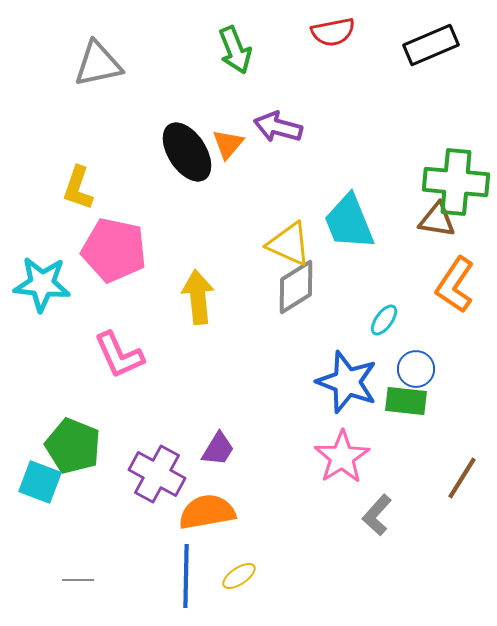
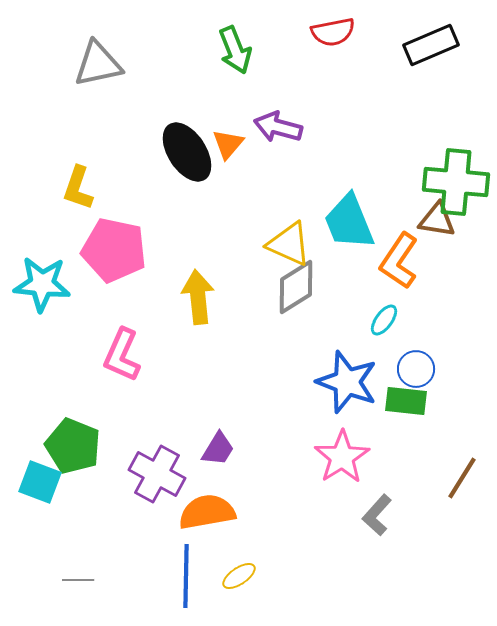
orange L-shape: moved 56 px left, 24 px up
pink L-shape: moved 3 px right; rotated 48 degrees clockwise
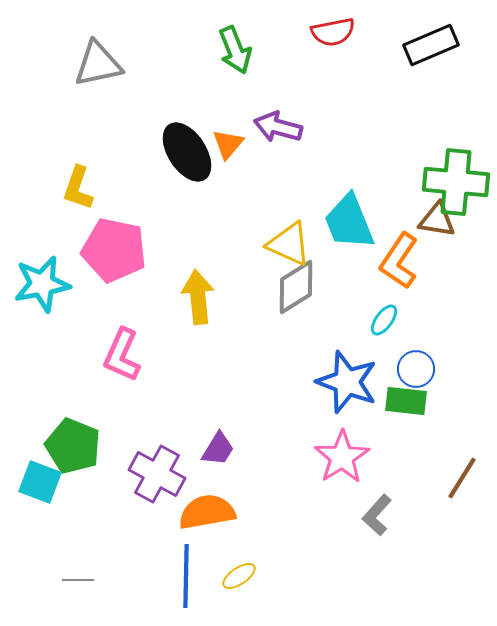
cyan star: rotated 16 degrees counterclockwise
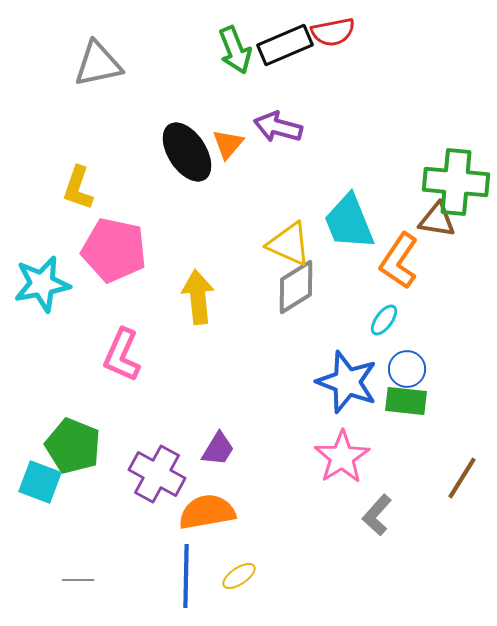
black rectangle: moved 146 px left
blue circle: moved 9 px left
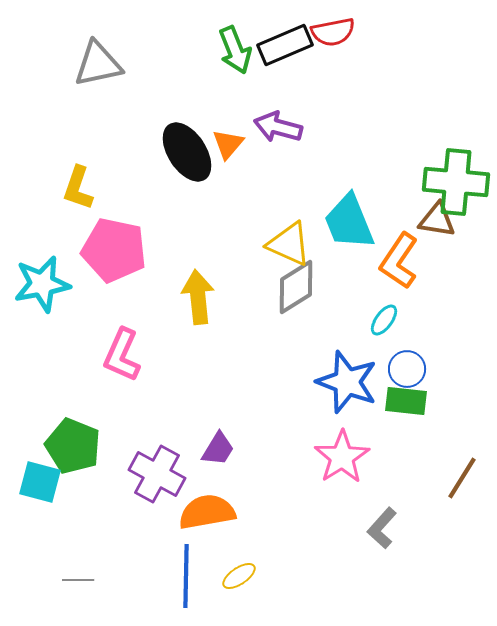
cyan square: rotated 6 degrees counterclockwise
gray L-shape: moved 5 px right, 13 px down
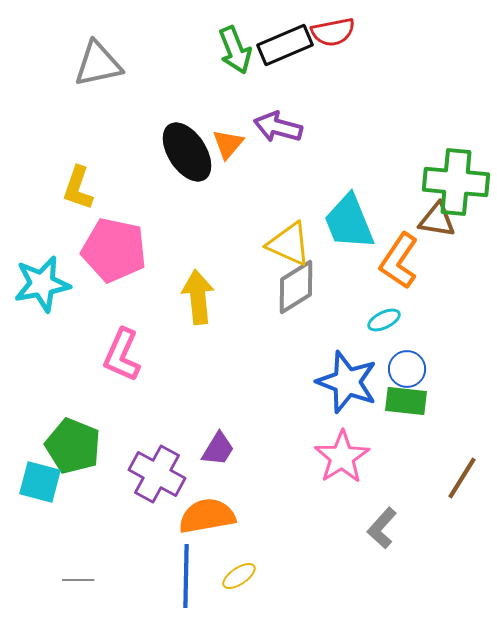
cyan ellipse: rotated 28 degrees clockwise
orange semicircle: moved 4 px down
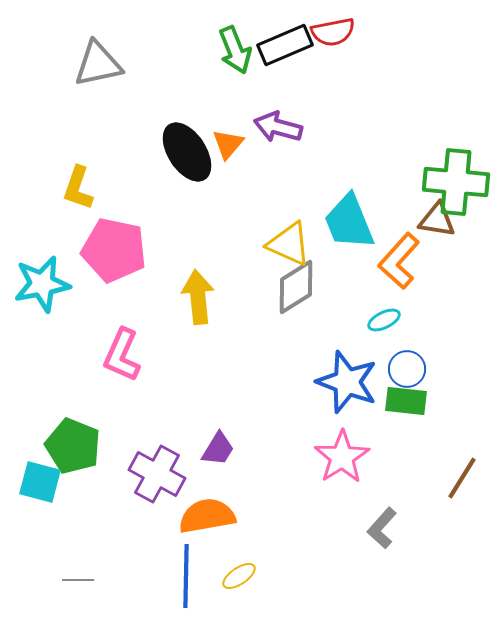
orange L-shape: rotated 8 degrees clockwise
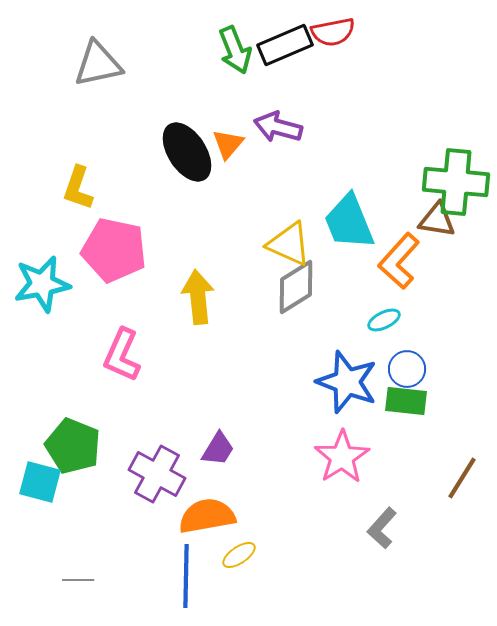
yellow ellipse: moved 21 px up
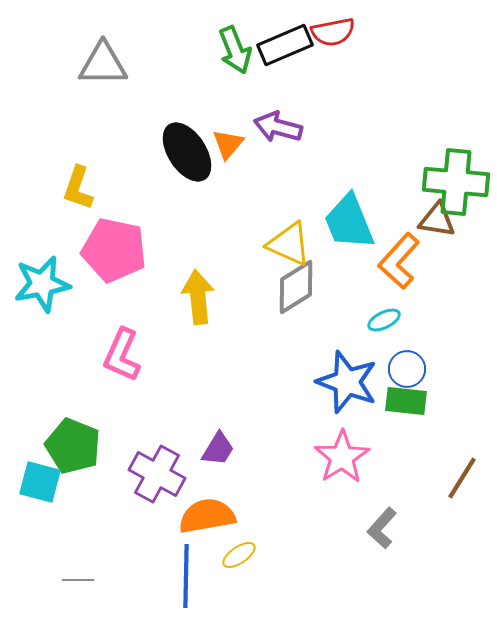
gray triangle: moved 5 px right; rotated 12 degrees clockwise
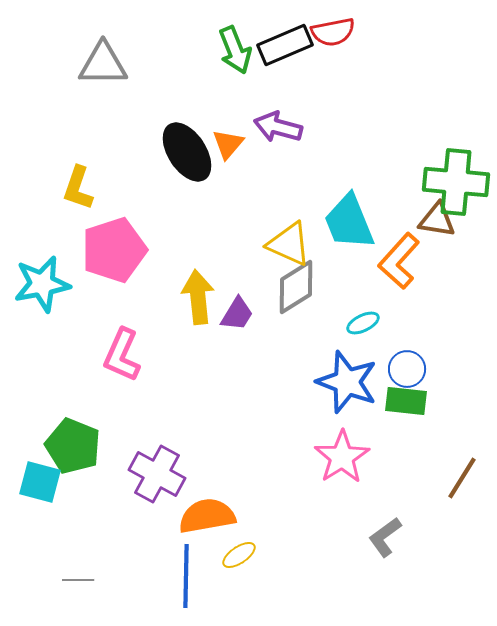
pink pentagon: rotated 30 degrees counterclockwise
cyan ellipse: moved 21 px left, 3 px down
purple trapezoid: moved 19 px right, 135 px up
gray L-shape: moved 3 px right, 9 px down; rotated 12 degrees clockwise
